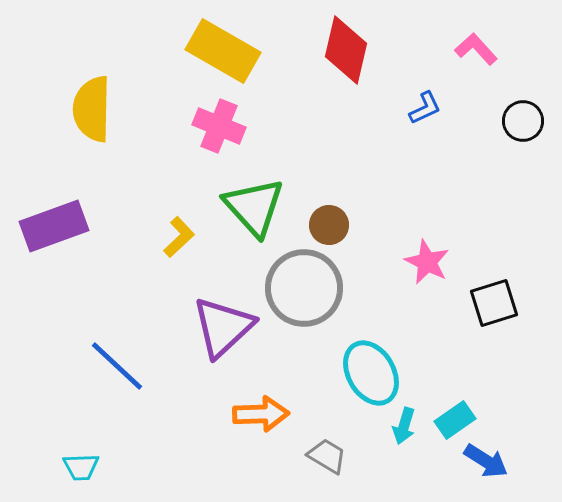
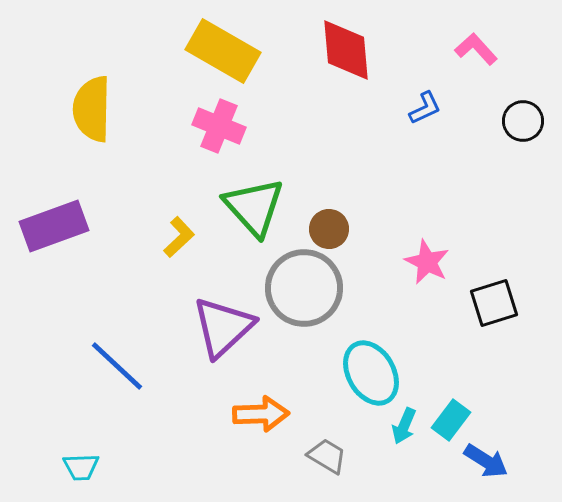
red diamond: rotated 18 degrees counterclockwise
brown circle: moved 4 px down
cyan rectangle: moved 4 px left; rotated 18 degrees counterclockwise
cyan arrow: rotated 6 degrees clockwise
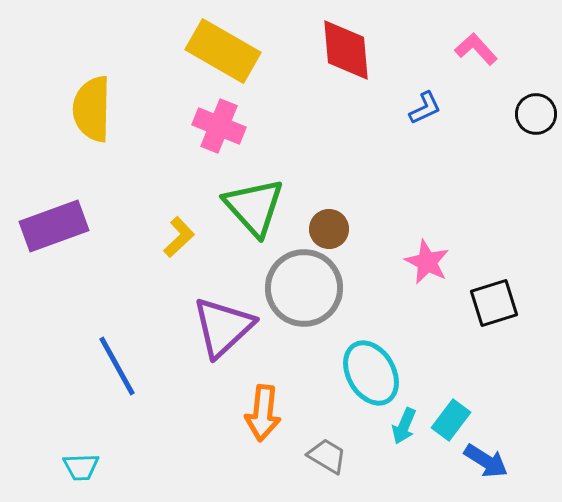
black circle: moved 13 px right, 7 px up
blue line: rotated 18 degrees clockwise
orange arrow: moved 2 px right, 1 px up; rotated 98 degrees clockwise
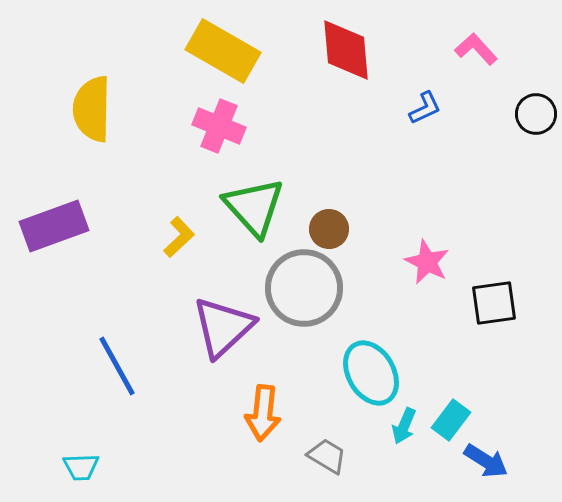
black square: rotated 9 degrees clockwise
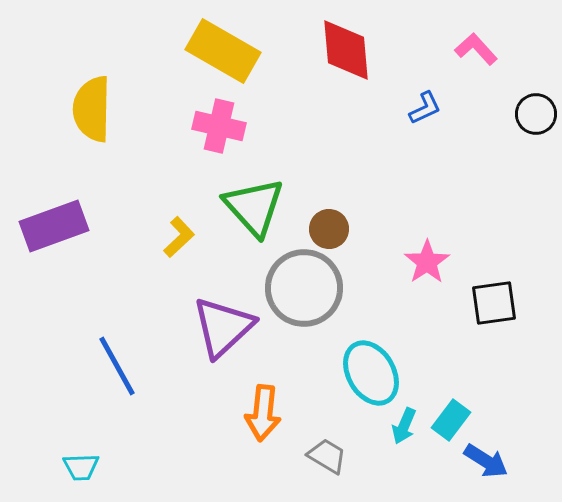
pink cross: rotated 9 degrees counterclockwise
pink star: rotated 12 degrees clockwise
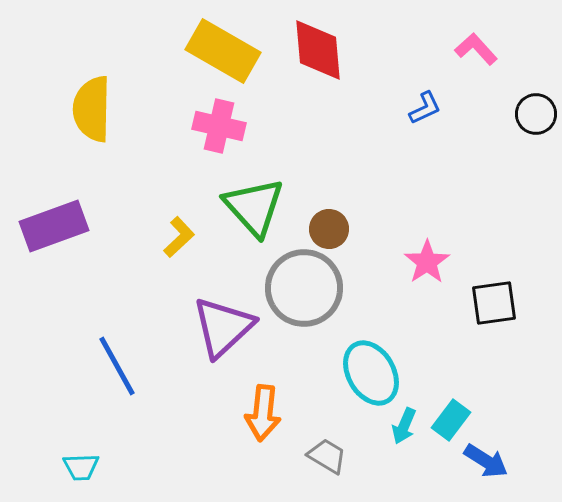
red diamond: moved 28 px left
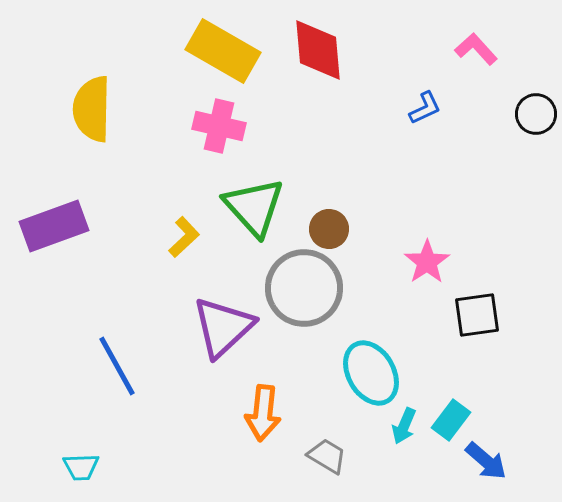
yellow L-shape: moved 5 px right
black square: moved 17 px left, 12 px down
blue arrow: rotated 9 degrees clockwise
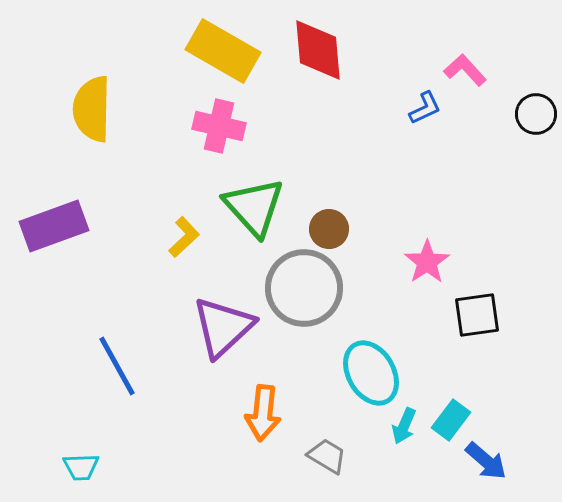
pink L-shape: moved 11 px left, 21 px down
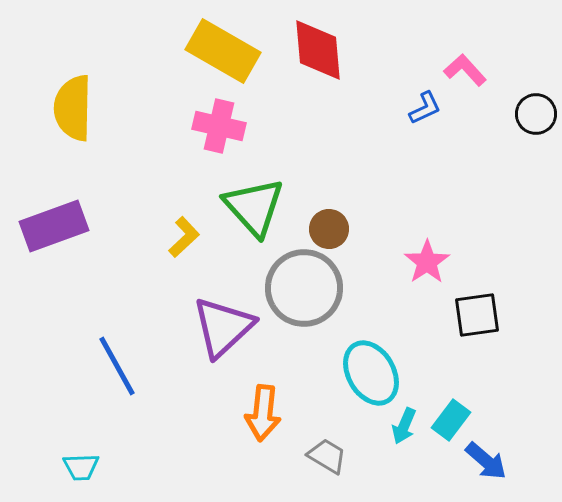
yellow semicircle: moved 19 px left, 1 px up
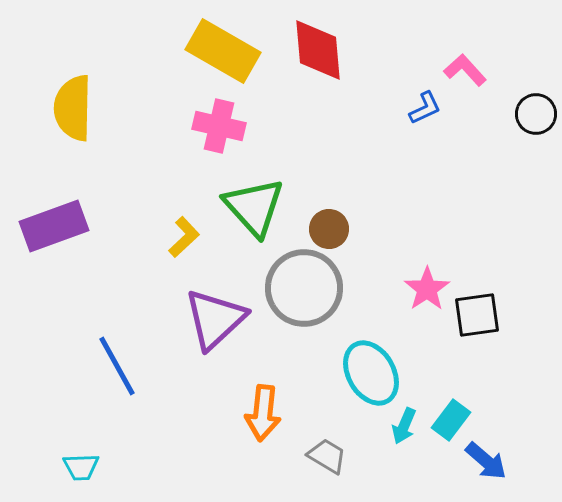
pink star: moved 27 px down
purple triangle: moved 8 px left, 8 px up
